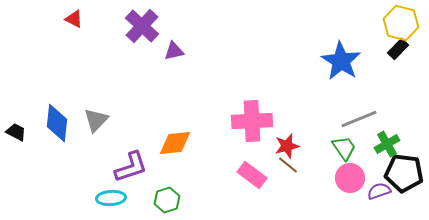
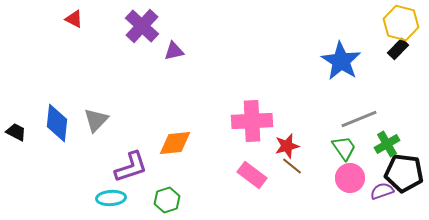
brown line: moved 4 px right, 1 px down
purple semicircle: moved 3 px right
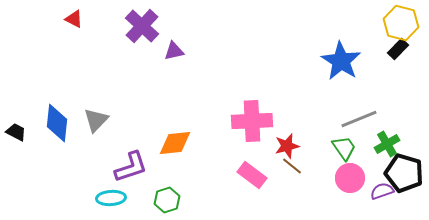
black pentagon: rotated 9 degrees clockwise
